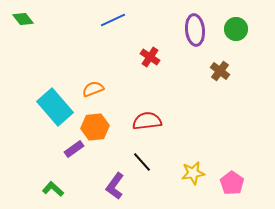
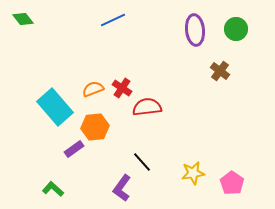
red cross: moved 28 px left, 31 px down
red semicircle: moved 14 px up
purple L-shape: moved 7 px right, 2 px down
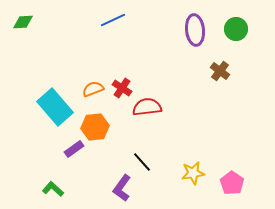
green diamond: moved 3 px down; rotated 55 degrees counterclockwise
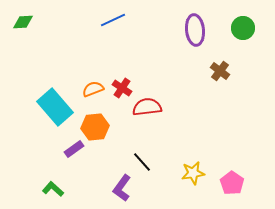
green circle: moved 7 px right, 1 px up
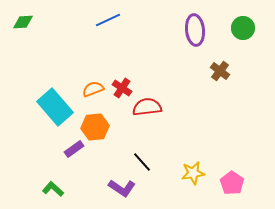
blue line: moved 5 px left
purple L-shape: rotated 92 degrees counterclockwise
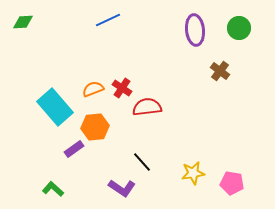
green circle: moved 4 px left
pink pentagon: rotated 25 degrees counterclockwise
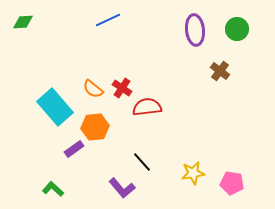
green circle: moved 2 px left, 1 px down
orange semicircle: rotated 120 degrees counterclockwise
purple L-shape: rotated 16 degrees clockwise
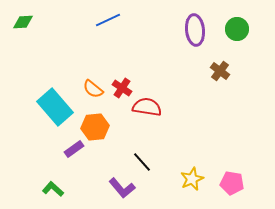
red semicircle: rotated 16 degrees clockwise
yellow star: moved 1 px left, 6 px down; rotated 15 degrees counterclockwise
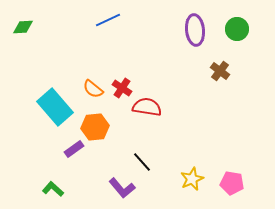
green diamond: moved 5 px down
